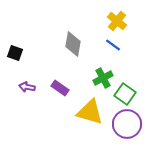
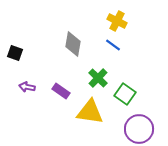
yellow cross: rotated 12 degrees counterclockwise
green cross: moved 5 px left; rotated 18 degrees counterclockwise
purple rectangle: moved 1 px right, 3 px down
yellow triangle: rotated 8 degrees counterclockwise
purple circle: moved 12 px right, 5 px down
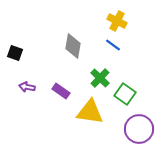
gray diamond: moved 2 px down
green cross: moved 2 px right
